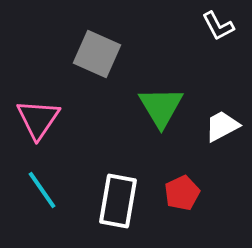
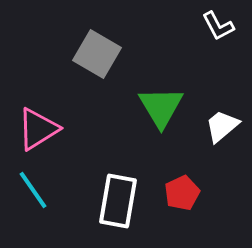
gray square: rotated 6 degrees clockwise
pink triangle: moved 10 px down; rotated 24 degrees clockwise
white trapezoid: rotated 12 degrees counterclockwise
cyan line: moved 9 px left
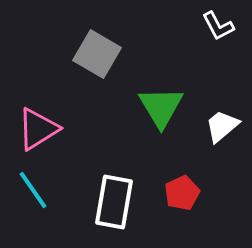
white rectangle: moved 4 px left, 1 px down
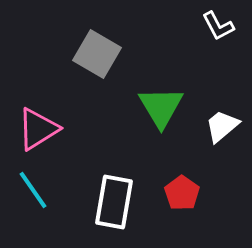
red pentagon: rotated 12 degrees counterclockwise
